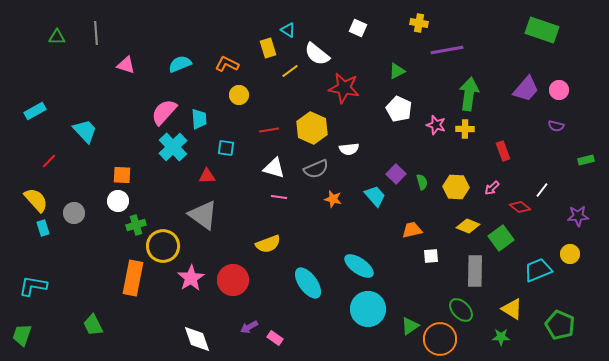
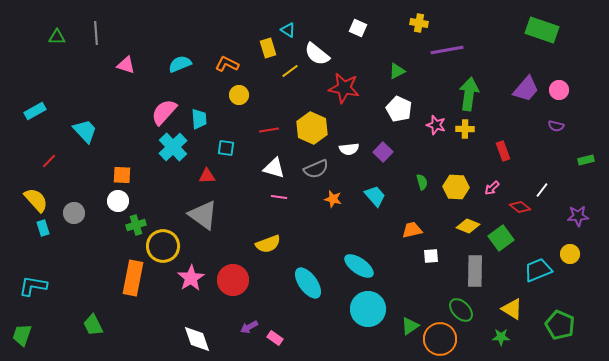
purple square at (396, 174): moved 13 px left, 22 px up
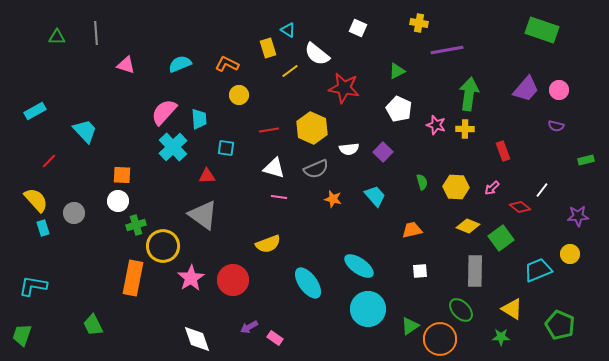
white square at (431, 256): moved 11 px left, 15 px down
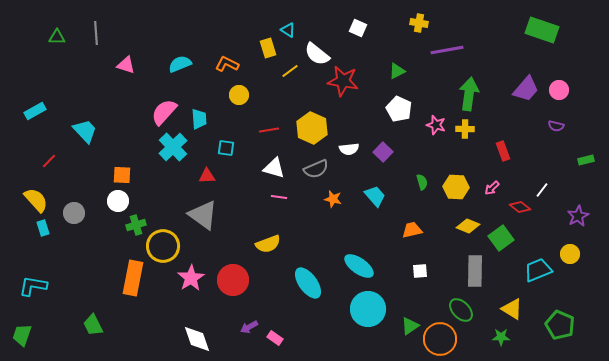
red star at (344, 88): moved 1 px left, 7 px up
purple star at (578, 216): rotated 25 degrees counterclockwise
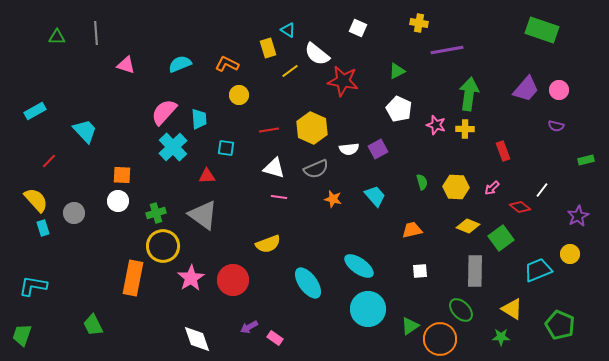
purple square at (383, 152): moved 5 px left, 3 px up; rotated 18 degrees clockwise
green cross at (136, 225): moved 20 px right, 12 px up
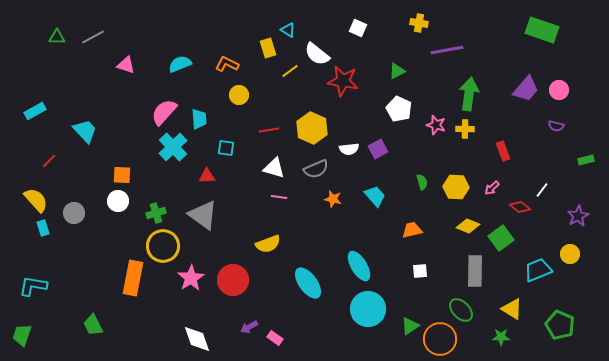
gray line at (96, 33): moved 3 px left, 4 px down; rotated 65 degrees clockwise
cyan ellipse at (359, 266): rotated 24 degrees clockwise
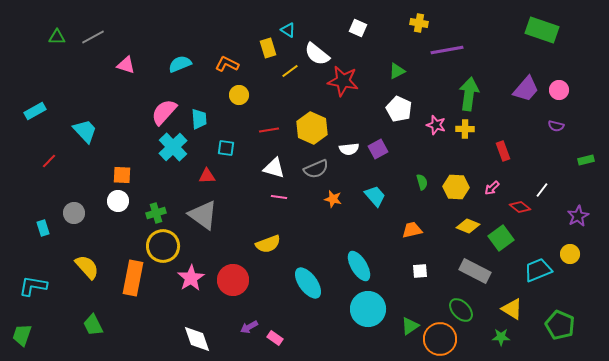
yellow semicircle at (36, 200): moved 51 px right, 67 px down
gray rectangle at (475, 271): rotated 64 degrees counterclockwise
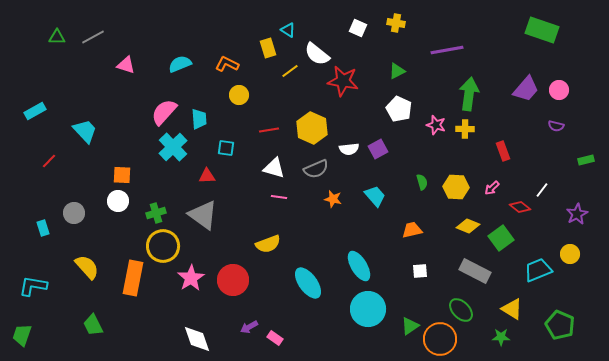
yellow cross at (419, 23): moved 23 px left
purple star at (578, 216): moved 1 px left, 2 px up
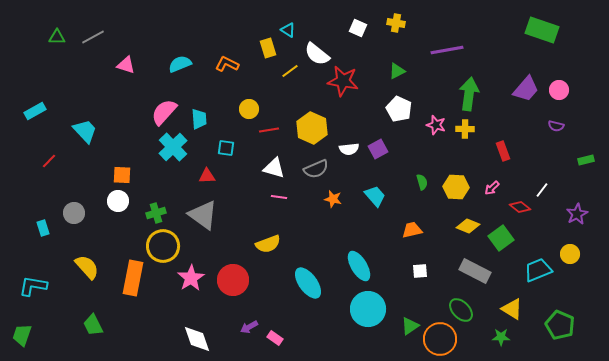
yellow circle at (239, 95): moved 10 px right, 14 px down
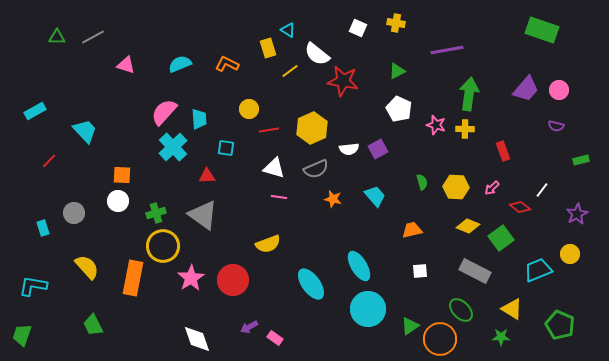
yellow hexagon at (312, 128): rotated 12 degrees clockwise
green rectangle at (586, 160): moved 5 px left
cyan ellipse at (308, 283): moved 3 px right, 1 px down
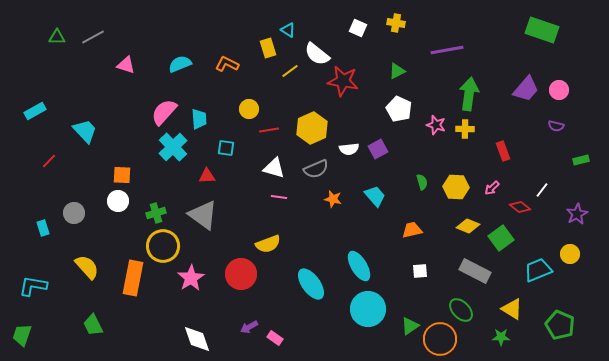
red circle at (233, 280): moved 8 px right, 6 px up
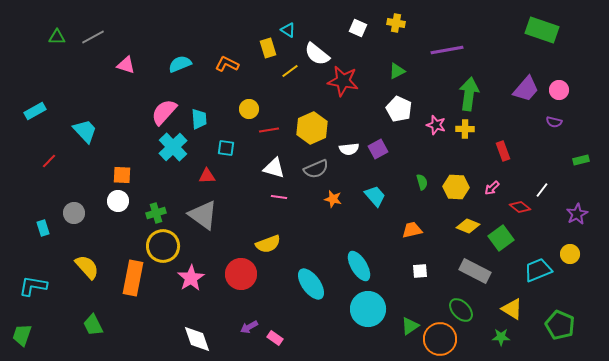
purple semicircle at (556, 126): moved 2 px left, 4 px up
